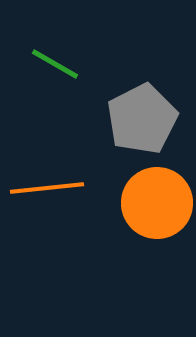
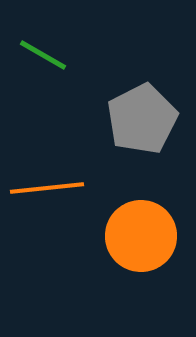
green line: moved 12 px left, 9 px up
orange circle: moved 16 px left, 33 px down
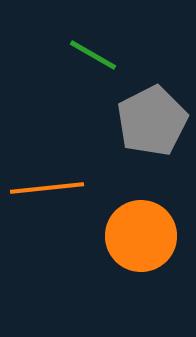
green line: moved 50 px right
gray pentagon: moved 10 px right, 2 px down
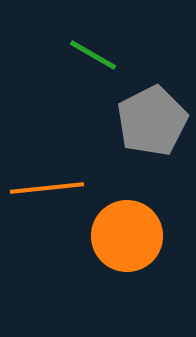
orange circle: moved 14 px left
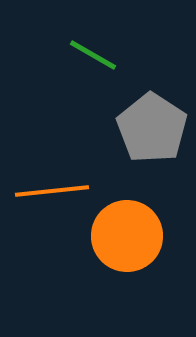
gray pentagon: moved 7 px down; rotated 12 degrees counterclockwise
orange line: moved 5 px right, 3 px down
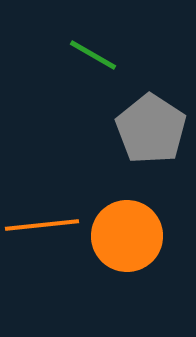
gray pentagon: moved 1 px left, 1 px down
orange line: moved 10 px left, 34 px down
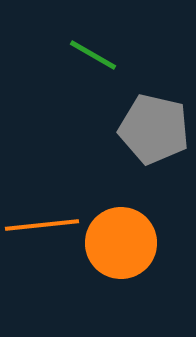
gray pentagon: moved 3 px right; rotated 20 degrees counterclockwise
orange circle: moved 6 px left, 7 px down
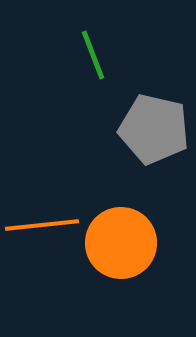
green line: rotated 39 degrees clockwise
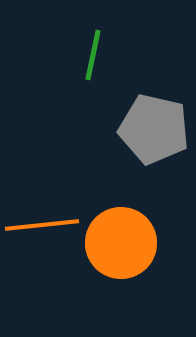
green line: rotated 33 degrees clockwise
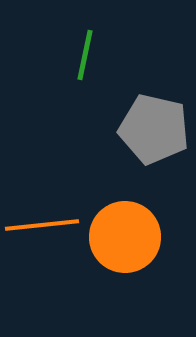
green line: moved 8 px left
orange circle: moved 4 px right, 6 px up
